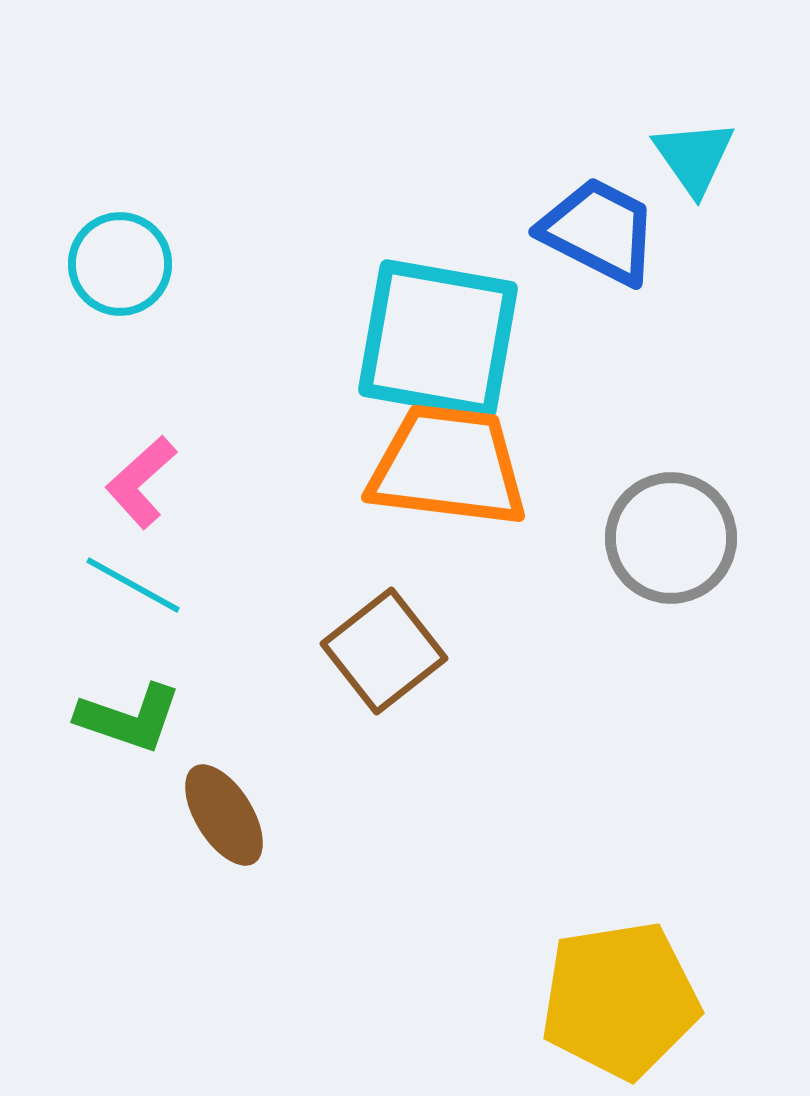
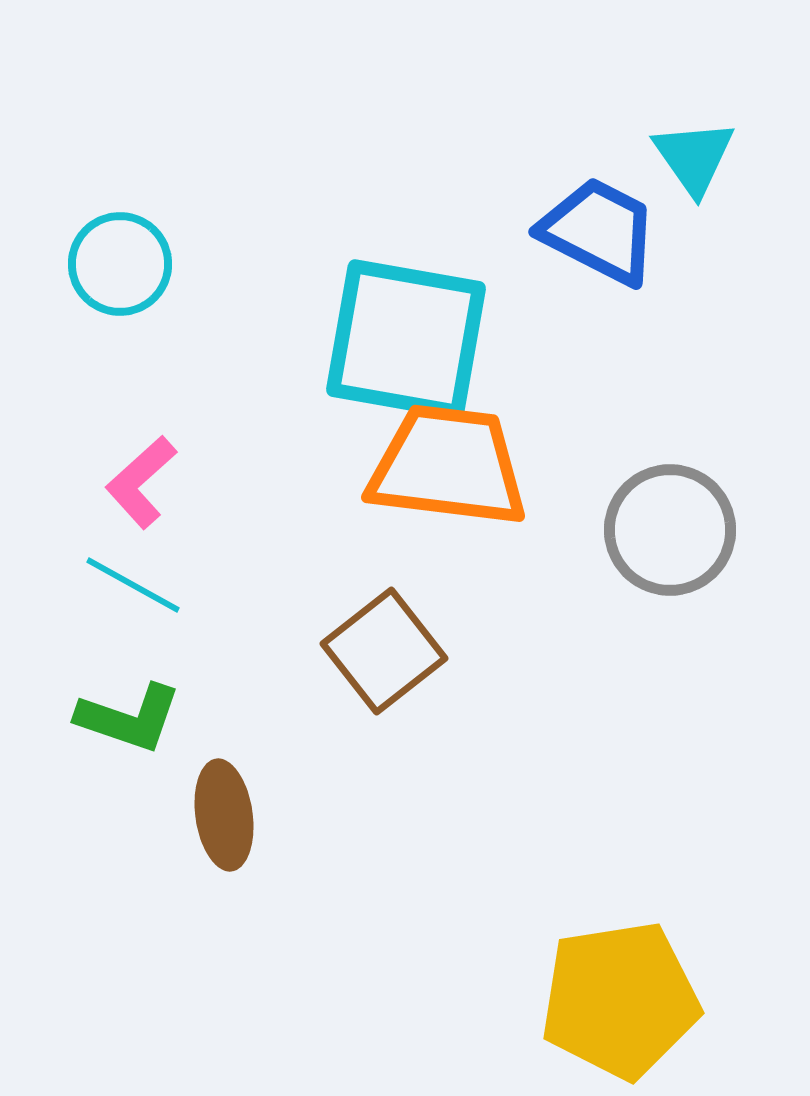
cyan square: moved 32 px left
gray circle: moved 1 px left, 8 px up
brown ellipse: rotated 24 degrees clockwise
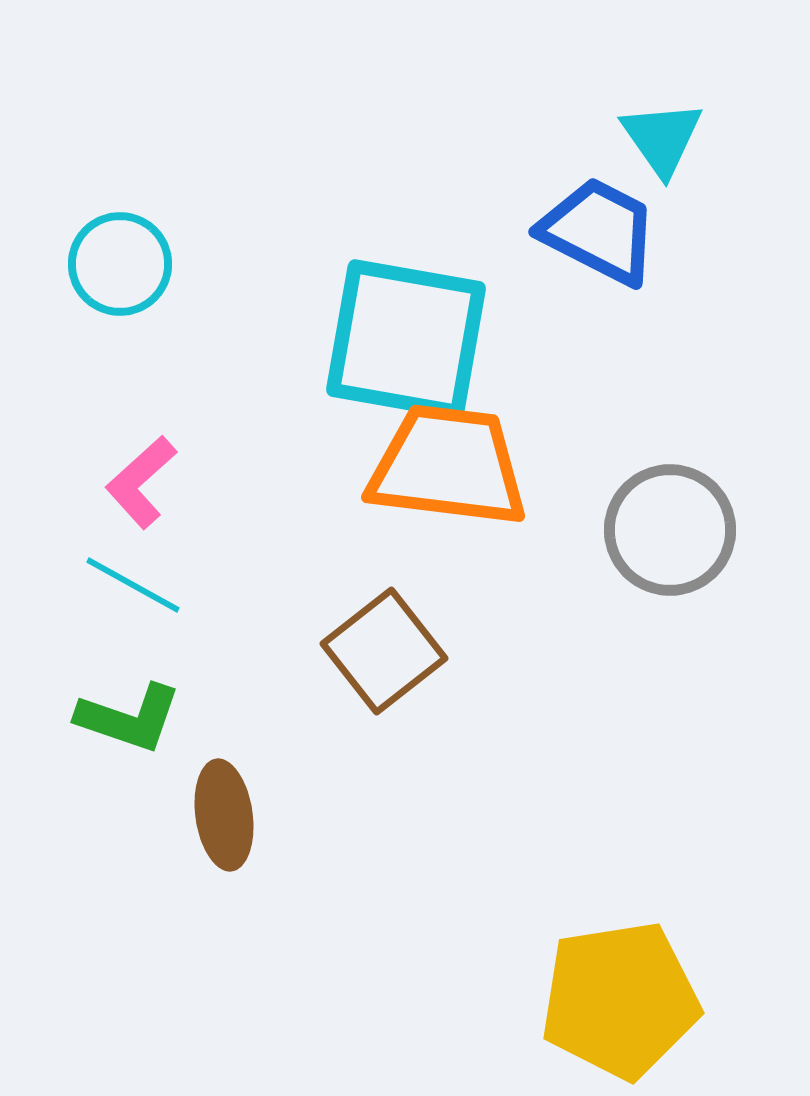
cyan triangle: moved 32 px left, 19 px up
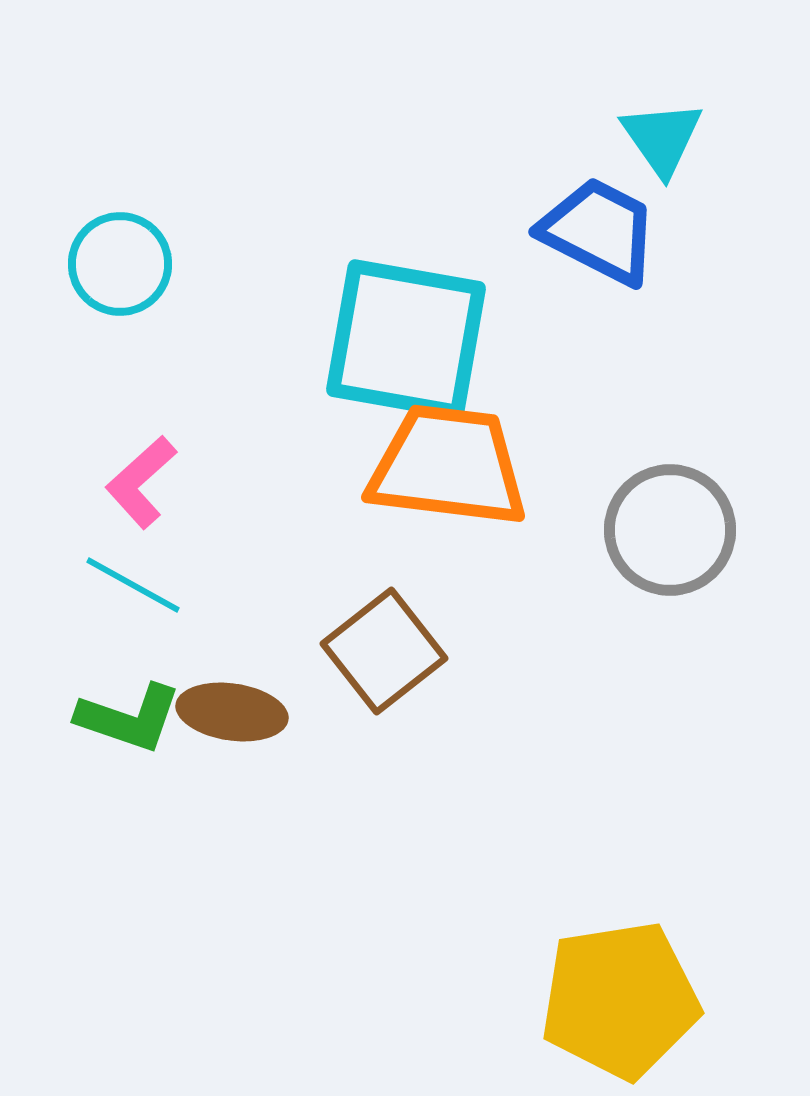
brown ellipse: moved 8 px right, 103 px up; rotated 74 degrees counterclockwise
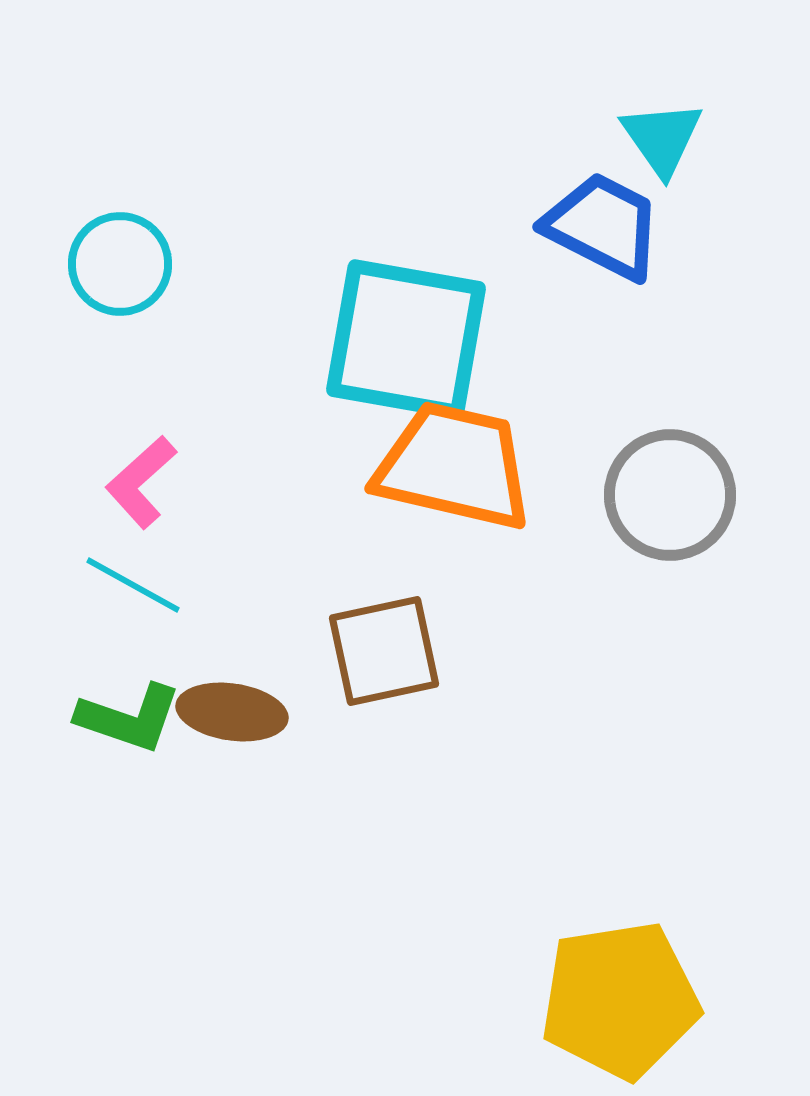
blue trapezoid: moved 4 px right, 5 px up
orange trapezoid: moved 6 px right; rotated 6 degrees clockwise
gray circle: moved 35 px up
brown square: rotated 26 degrees clockwise
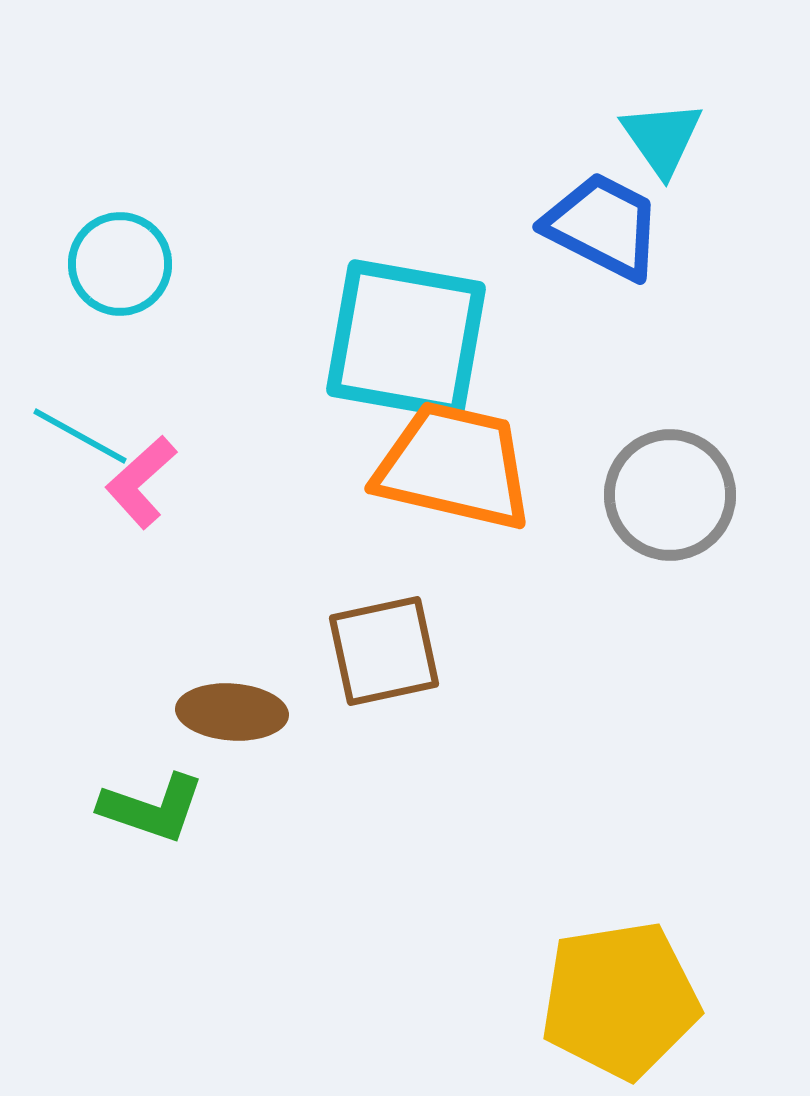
cyan line: moved 53 px left, 149 px up
brown ellipse: rotated 4 degrees counterclockwise
green L-shape: moved 23 px right, 90 px down
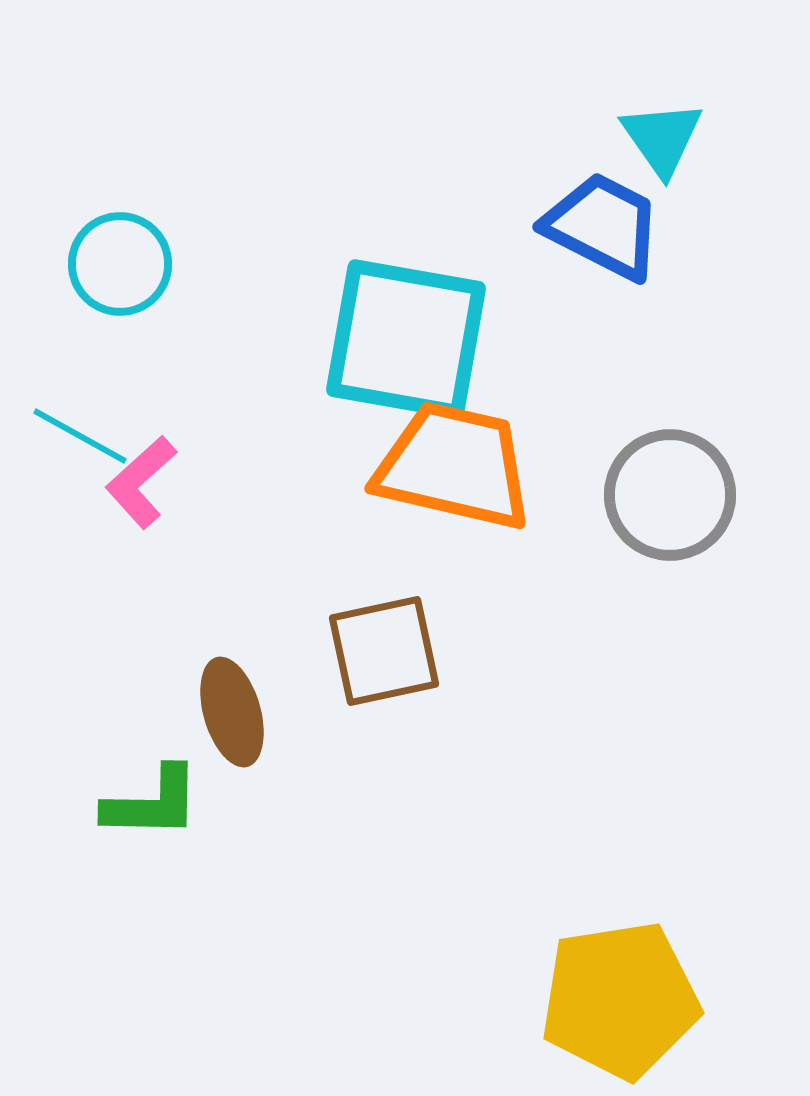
brown ellipse: rotated 70 degrees clockwise
green L-shape: moved 5 px up; rotated 18 degrees counterclockwise
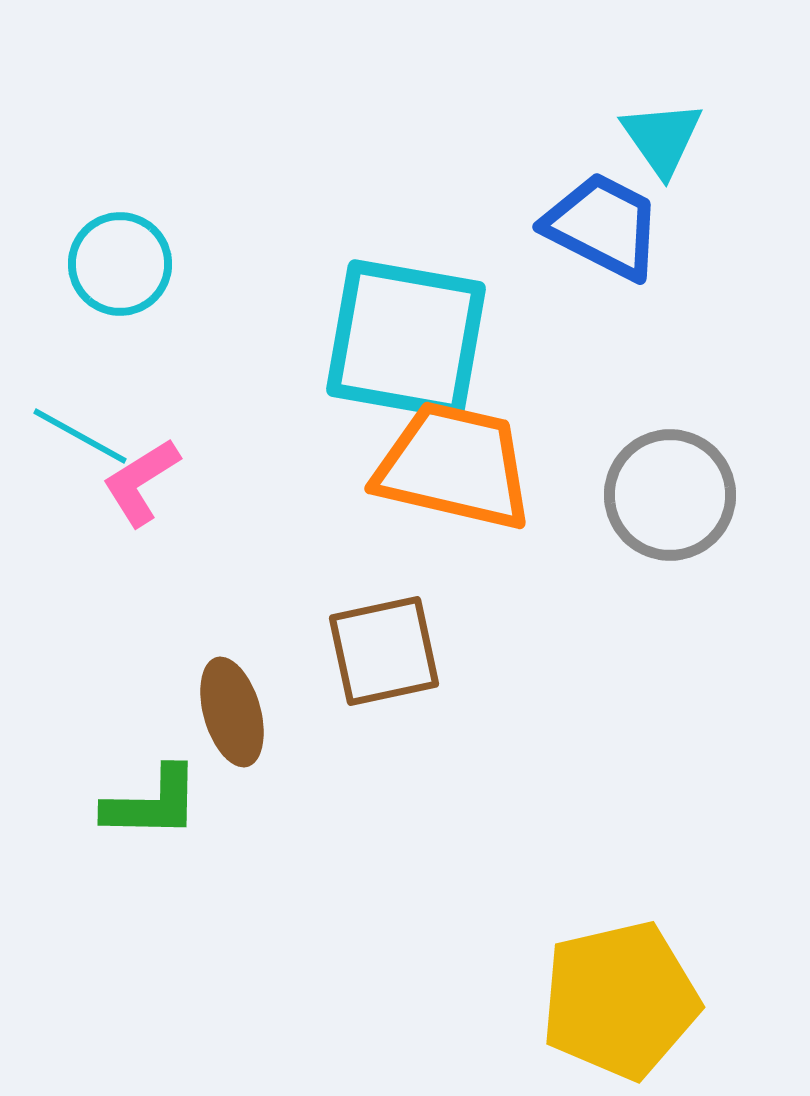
pink L-shape: rotated 10 degrees clockwise
yellow pentagon: rotated 4 degrees counterclockwise
